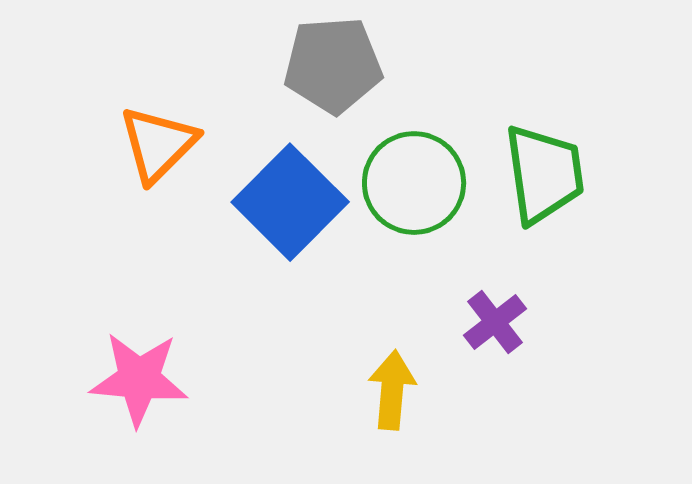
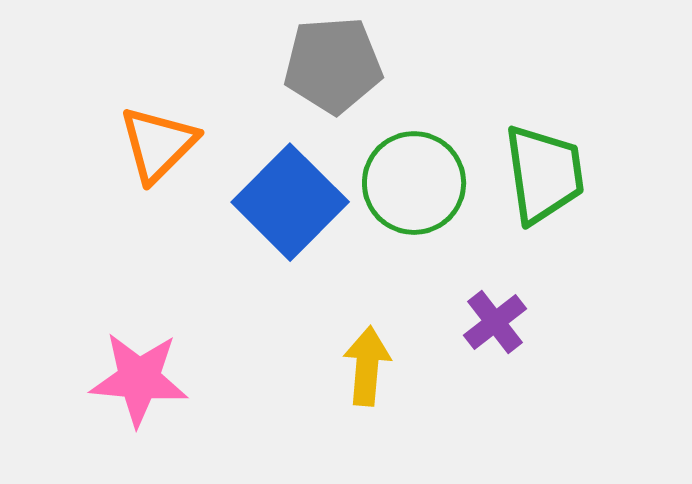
yellow arrow: moved 25 px left, 24 px up
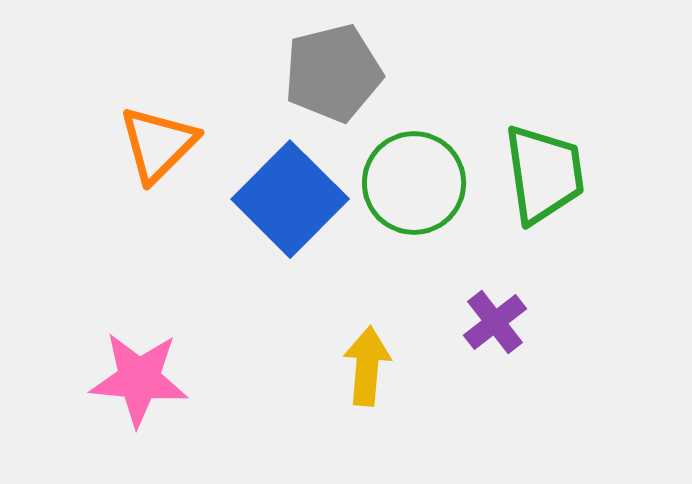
gray pentagon: moved 8 px down; rotated 10 degrees counterclockwise
blue square: moved 3 px up
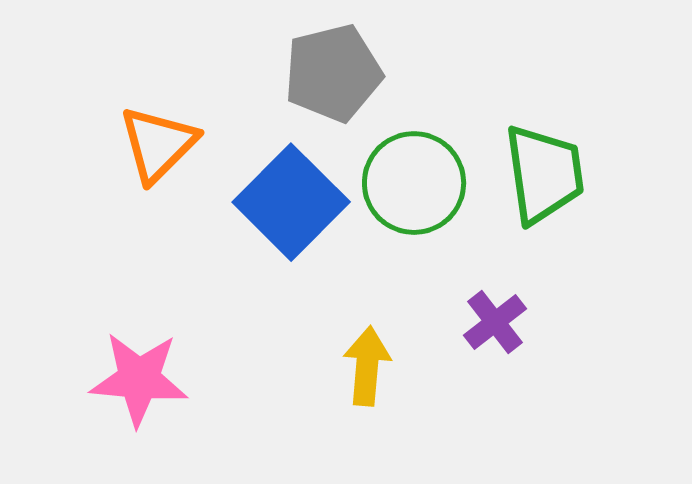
blue square: moved 1 px right, 3 px down
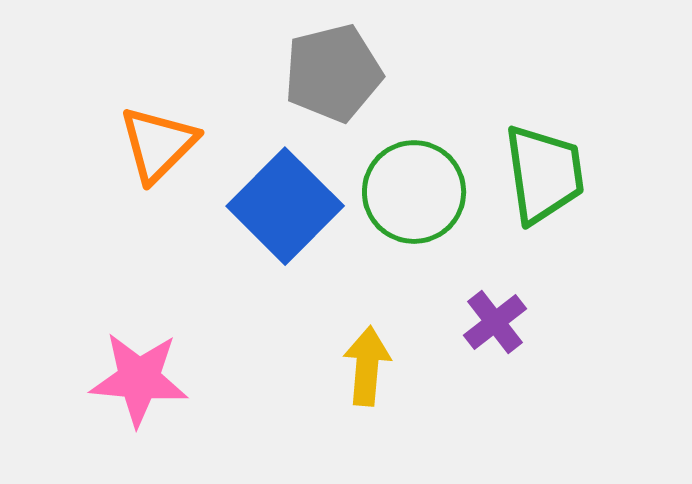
green circle: moved 9 px down
blue square: moved 6 px left, 4 px down
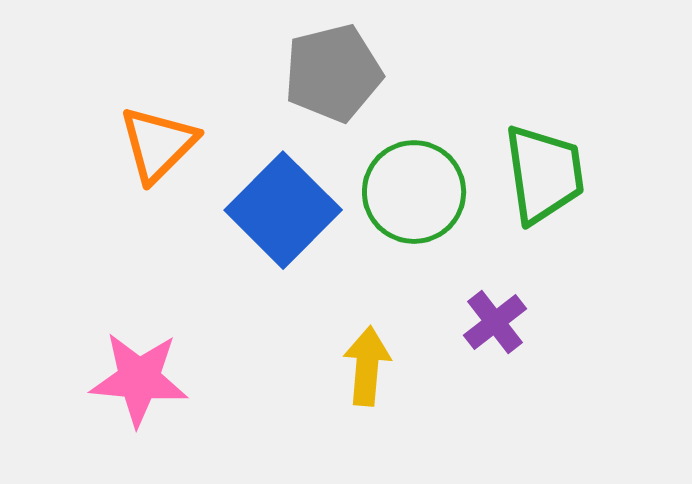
blue square: moved 2 px left, 4 px down
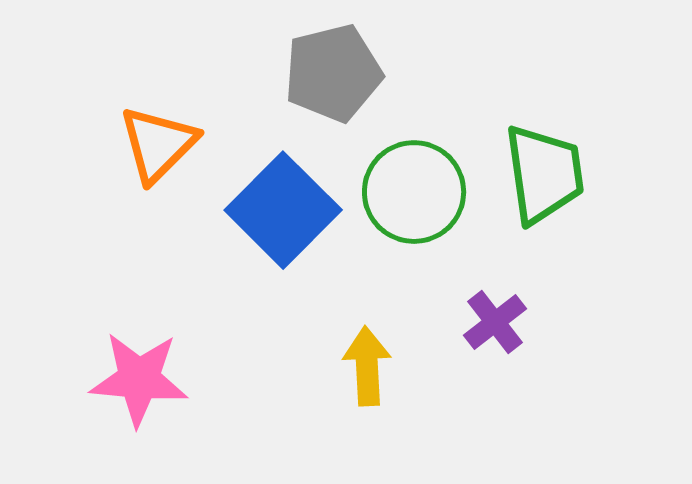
yellow arrow: rotated 8 degrees counterclockwise
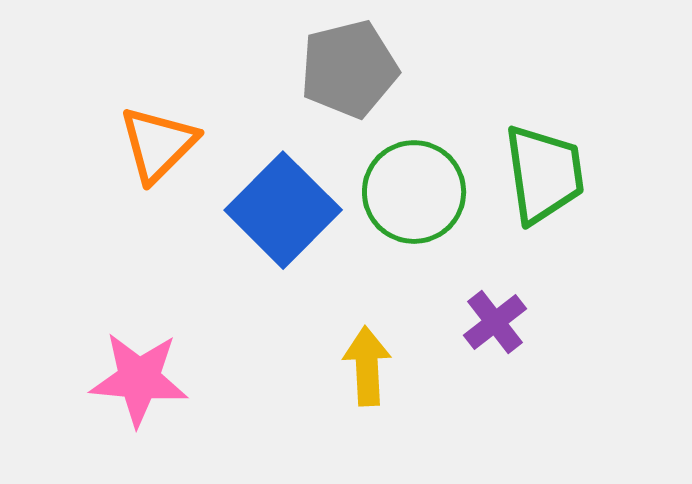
gray pentagon: moved 16 px right, 4 px up
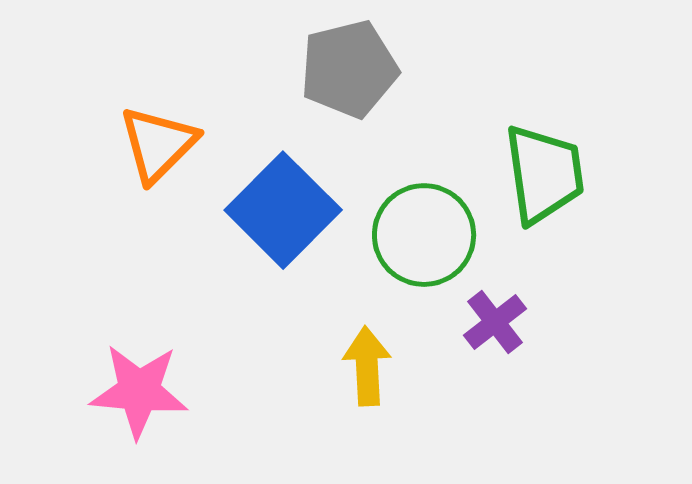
green circle: moved 10 px right, 43 px down
pink star: moved 12 px down
